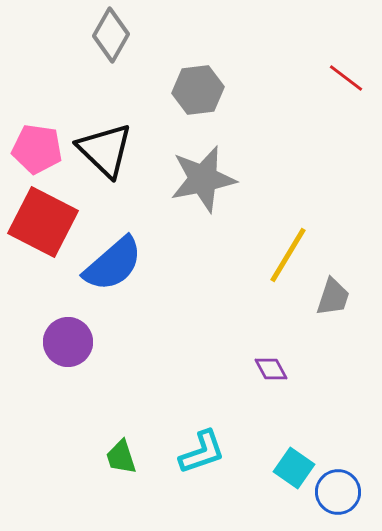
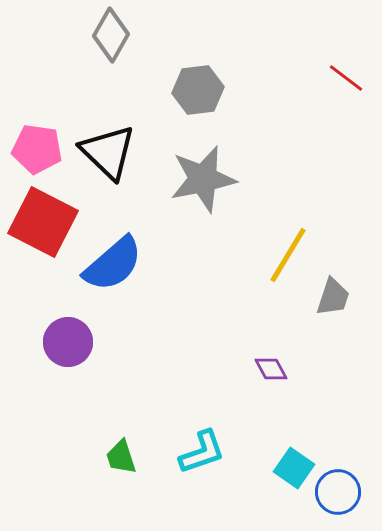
black triangle: moved 3 px right, 2 px down
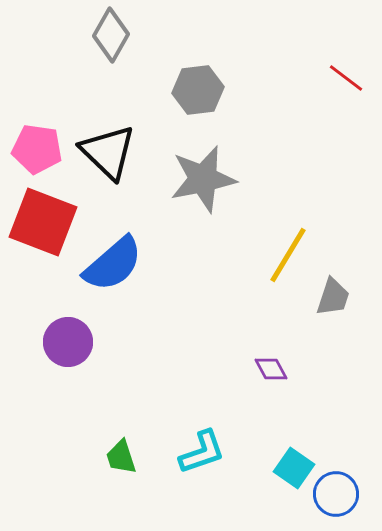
red square: rotated 6 degrees counterclockwise
blue circle: moved 2 px left, 2 px down
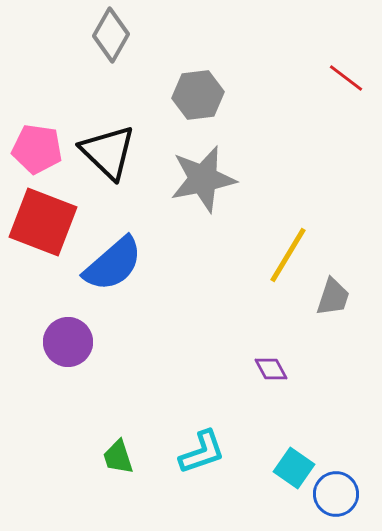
gray hexagon: moved 5 px down
green trapezoid: moved 3 px left
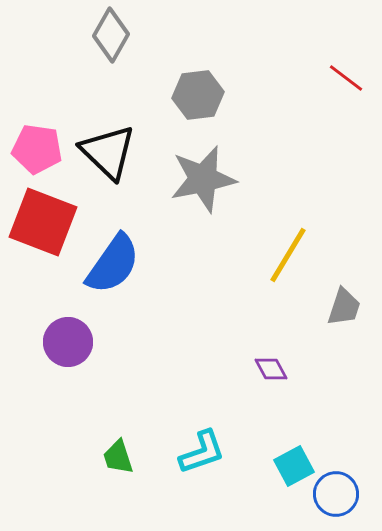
blue semicircle: rotated 14 degrees counterclockwise
gray trapezoid: moved 11 px right, 10 px down
cyan square: moved 2 px up; rotated 27 degrees clockwise
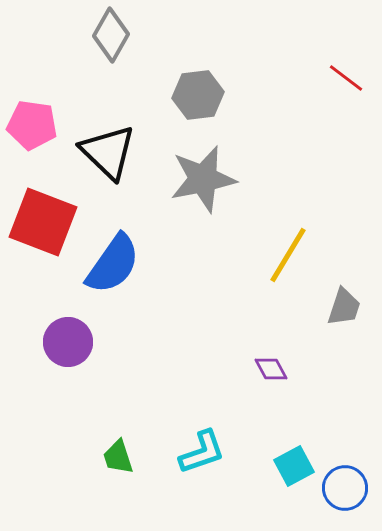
pink pentagon: moved 5 px left, 24 px up
blue circle: moved 9 px right, 6 px up
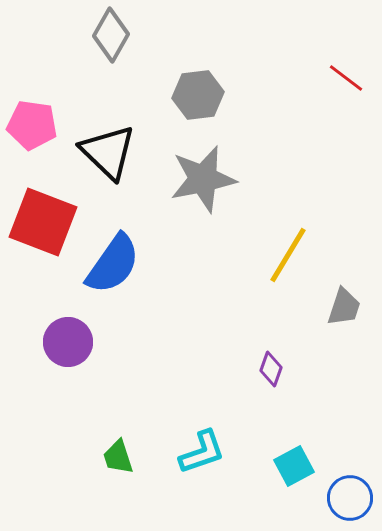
purple diamond: rotated 48 degrees clockwise
blue circle: moved 5 px right, 10 px down
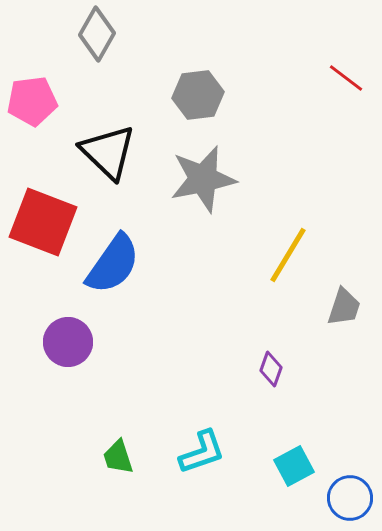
gray diamond: moved 14 px left, 1 px up
pink pentagon: moved 24 px up; rotated 15 degrees counterclockwise
